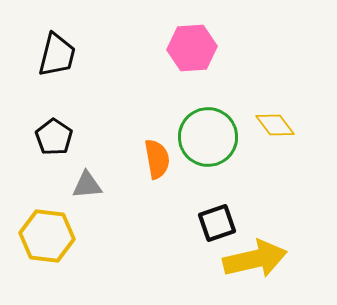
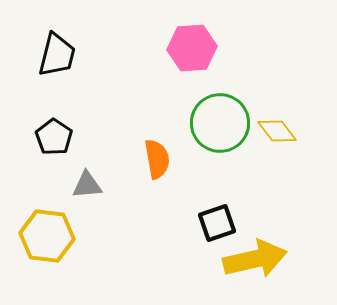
yellow diamond: moved 2 px right, 6 px down
green circle: moved 12 px right, 14 px up
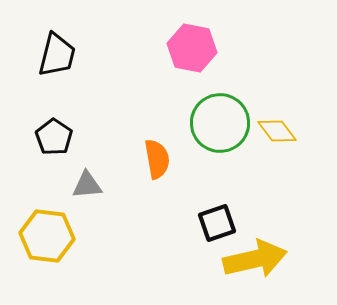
pink hexagon: rotated 15 degrees clockwise
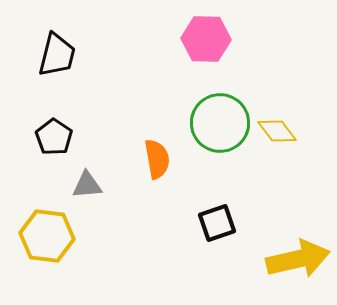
pink hexagon: moved 14 px right, 9 px up; rotated 9 degrees counterclockwise
yellow arrow: moved 43 px right
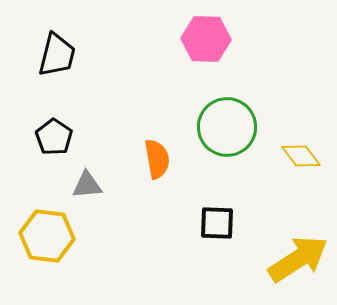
green circle: moved 7 px right, 4 px down
yellow diamond: moved 24 px right, 25 px down
black square: rotated 21 degrees clockwise
yellow arrow: rotated 20 degrees counterclockwise
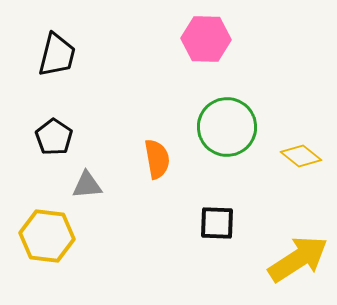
yellow diamond: rotated 15 degrees counterclockwise
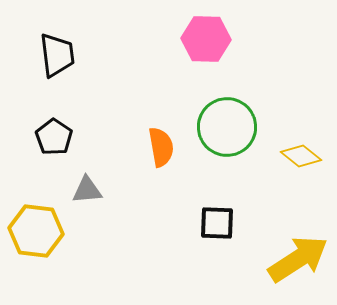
black trapezoid: rotated 21 degrees counterclockwise
orange semicircle: moved 4 px right, 12 px up
gray triangle: moved 5 px down
yellow hexagon: moved 11 px left, 5 px up
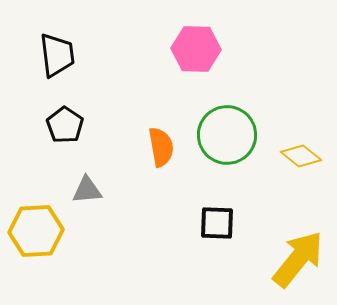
pink hexagon: moved 10 px left, 10 px down
green circle: moved 8 px down
black pentagon: moved 11 px right, 12 px up
yellow hexagon: rotated 10 degrees counterclockwise
yellow arrow: rotated 18 degrees counterclockwise
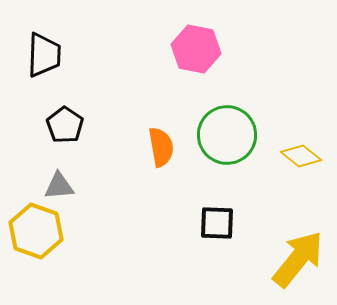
pink hexagon: rotated 9 degrees clockwise
black trapezoid: moved 13 px left; rotated 9 degrees clockwise
gray triangle: moved 28 px left, 4 px up
yellow hexagon: rotated 22 degrees clockwise
